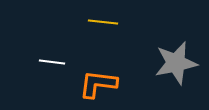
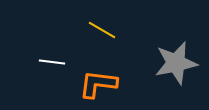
yellow line: moved 1 px left, 8 px down; rotated 24 degrees clockwise
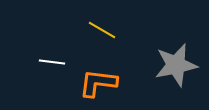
gray star: moved 2 px down
orange L-shape: moved 1 px up
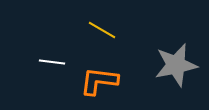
orange L-shape: moved 1 px right, 2 px up
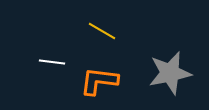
yellow line: moved 1 px down
gray star: moved 6 px left, 8 px down
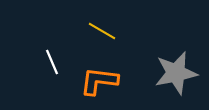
white line: rotated 60 degrees clockwise
gray star: moved 6 px right
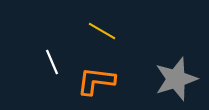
gray star: moved 6 px down; rotated 6 degrees counterclockwise
orange L-shape: moved 3 px left
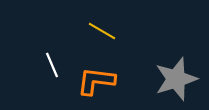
white line: moved 3 px down
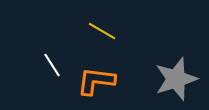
white line: rotated 10 degrees counterclockwise
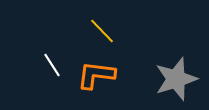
yellow line: rotated 16 degrees clockwise
orange L-shape: moved 6 px up
